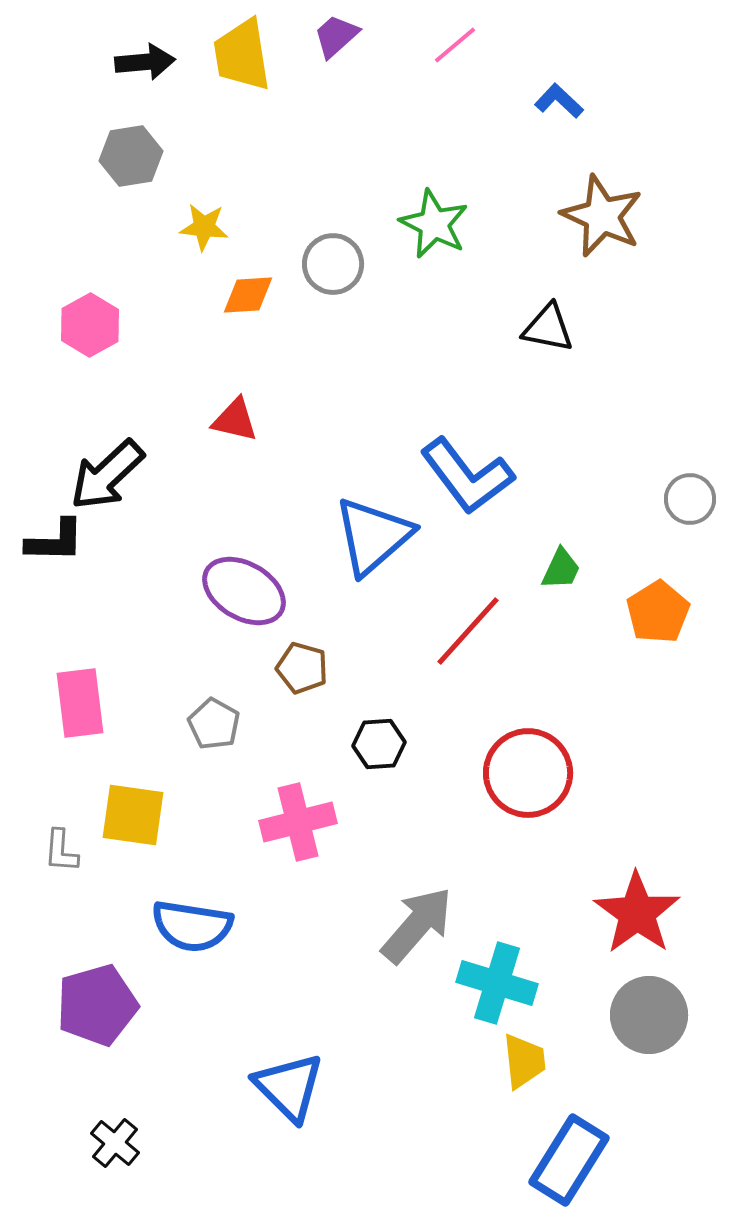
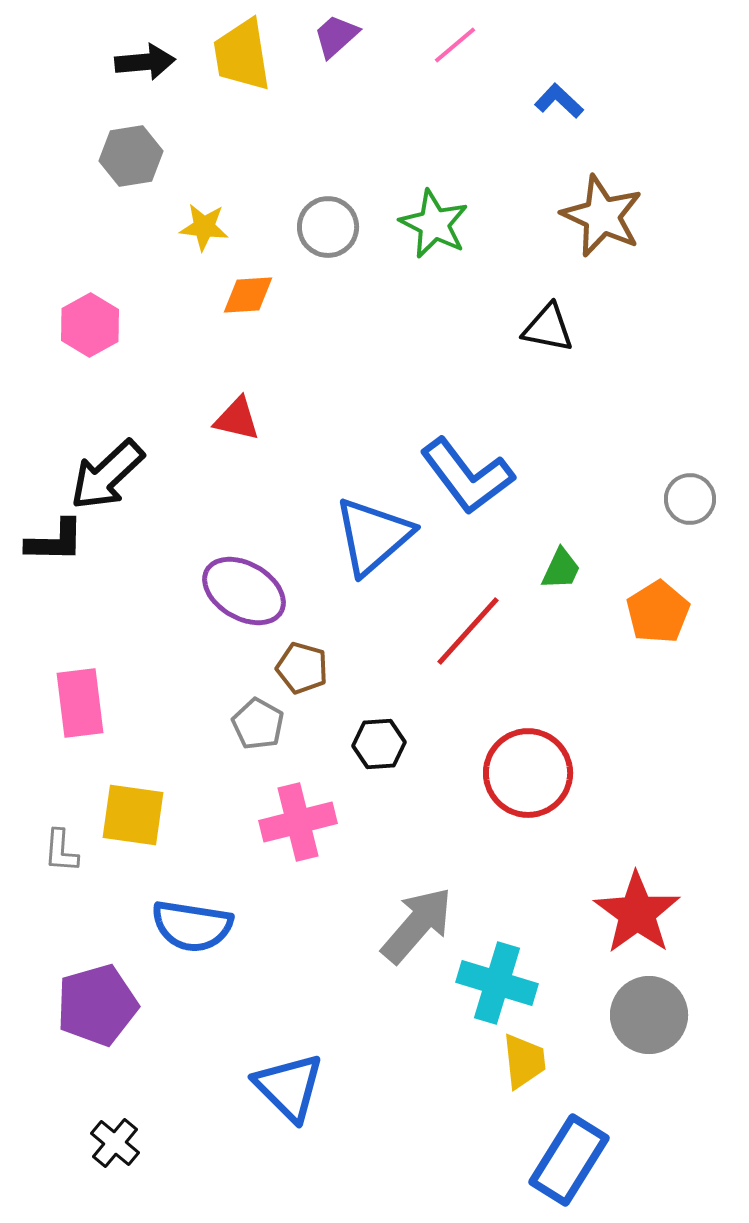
gray circle at (333, 264): moved 5 px left, 37 px up
red triangle at (235, 420): moved 2 px right, 1 px up
gray pentagon at (214, 724): moved 44 px right
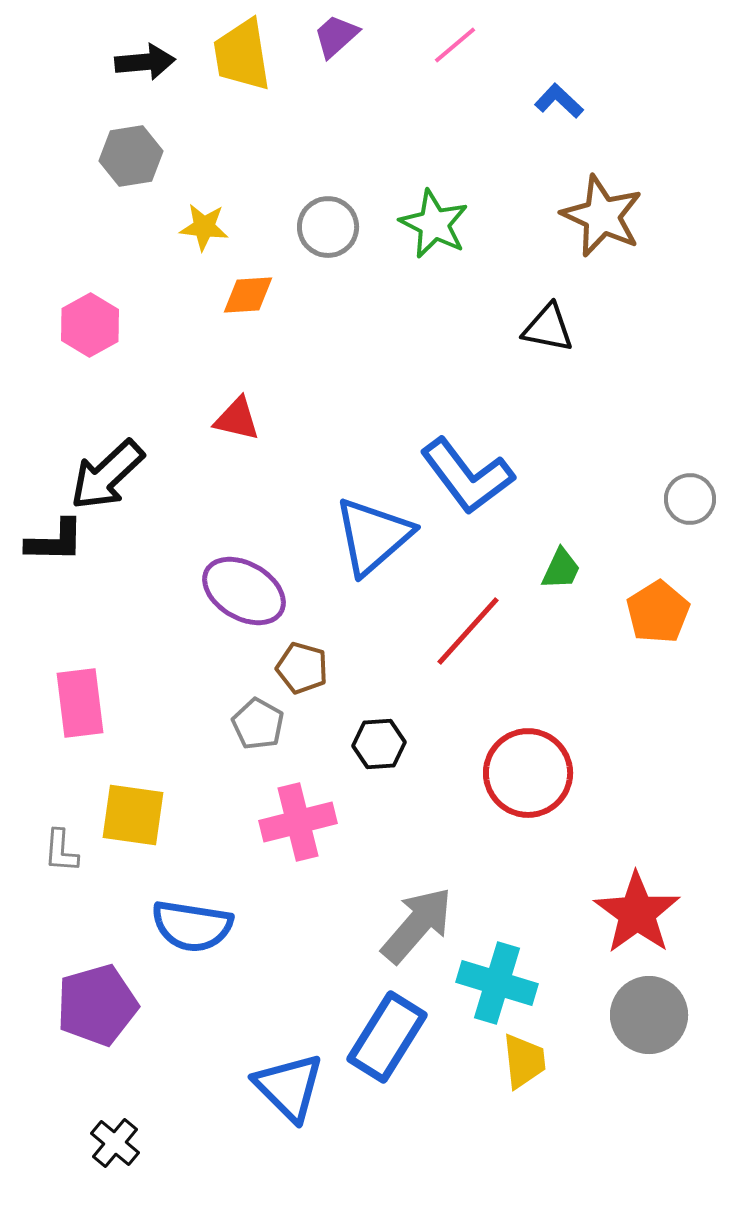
blue rectangle at (569, 1160): moved 182 px left, 123 px up
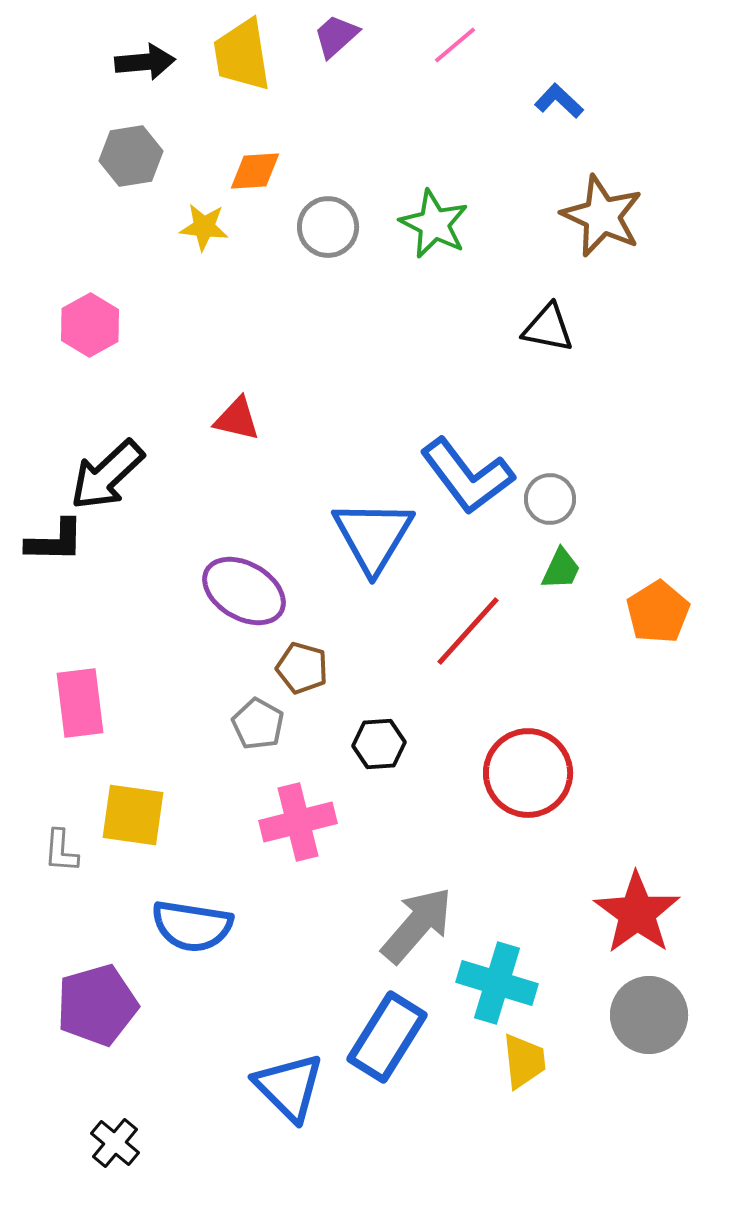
orange diamond at (248, 295): moved 7 px right, 124 px up
gray circle at (690, 499): moved 140 px left
blue triangle at (373, 536): rotated 18 degrees counterclockwise
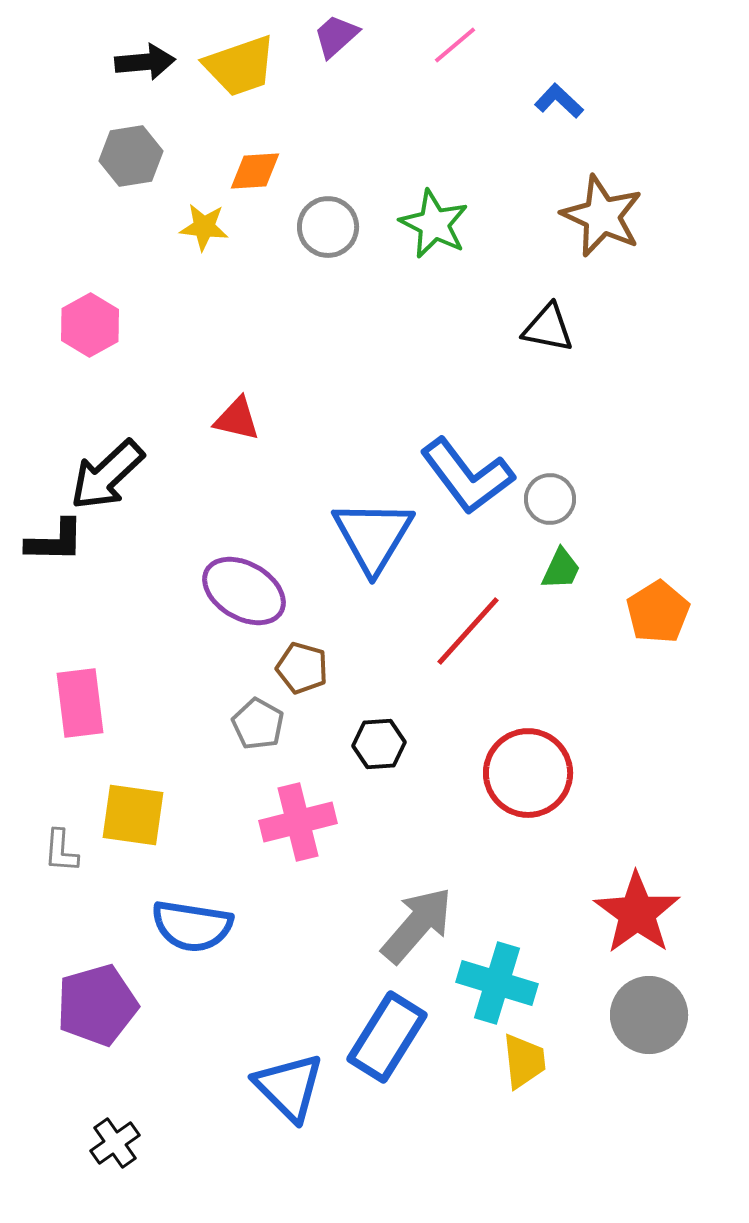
yellow trapezoid at (242, 55): moved 2 px left, 11 px down; rotated 100 degrees counterclockwise
black cross at (115, 1143): rotated 15 degrees clockwise
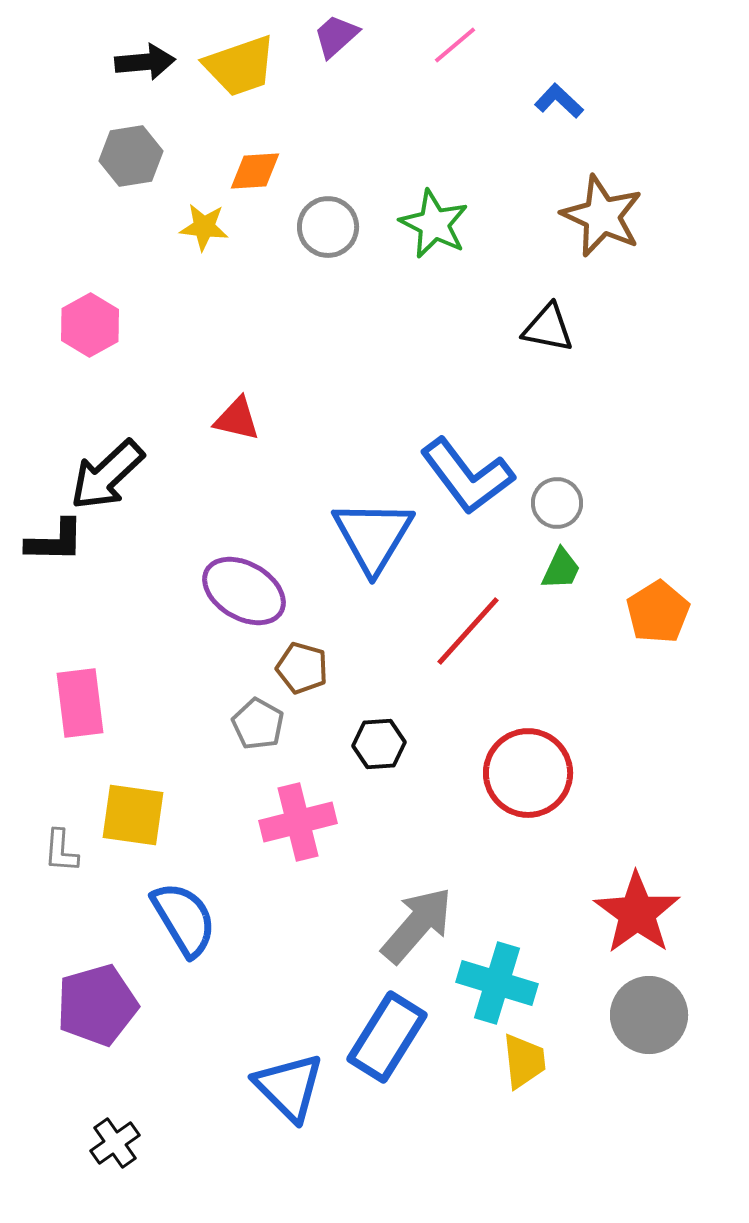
gray circle at (550, 499): moved 7 px right, 4 px down
blue semicircle at (192, 926): moved 8 px left, 7 px up; rotated 130 degrees counterclockwise
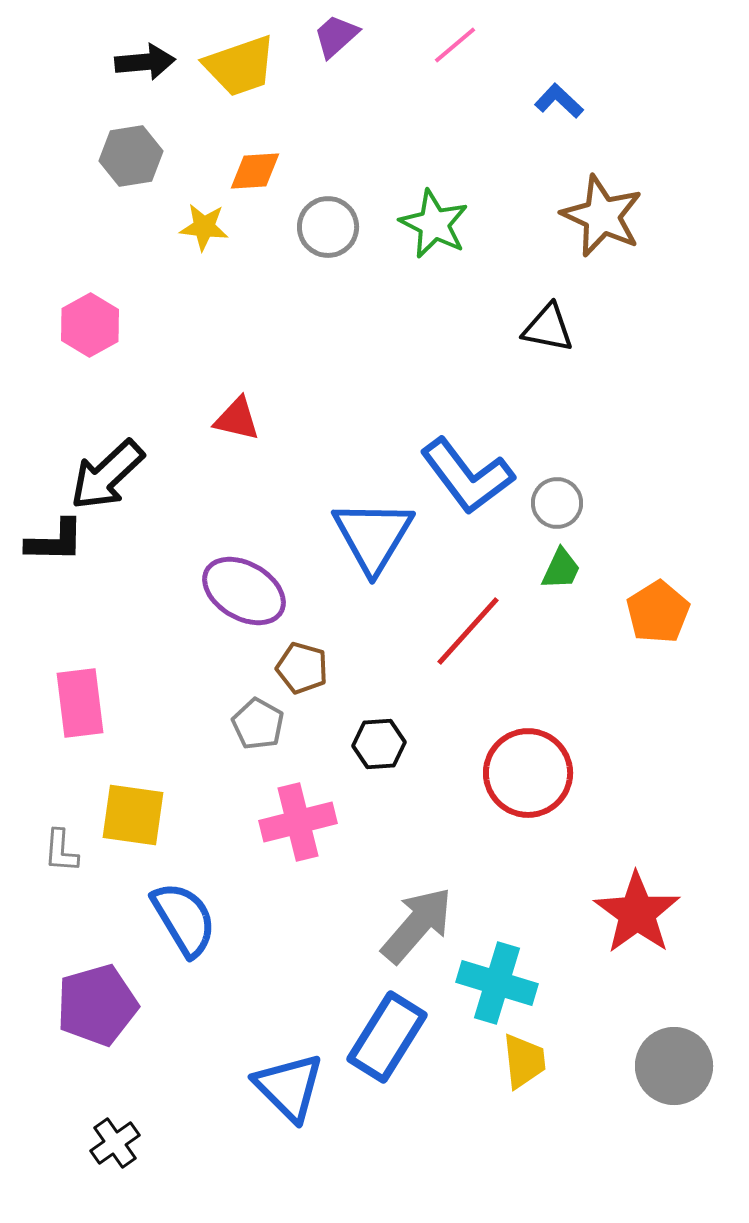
gray circle at (649, 1015): moved 25 px right, 51 px down
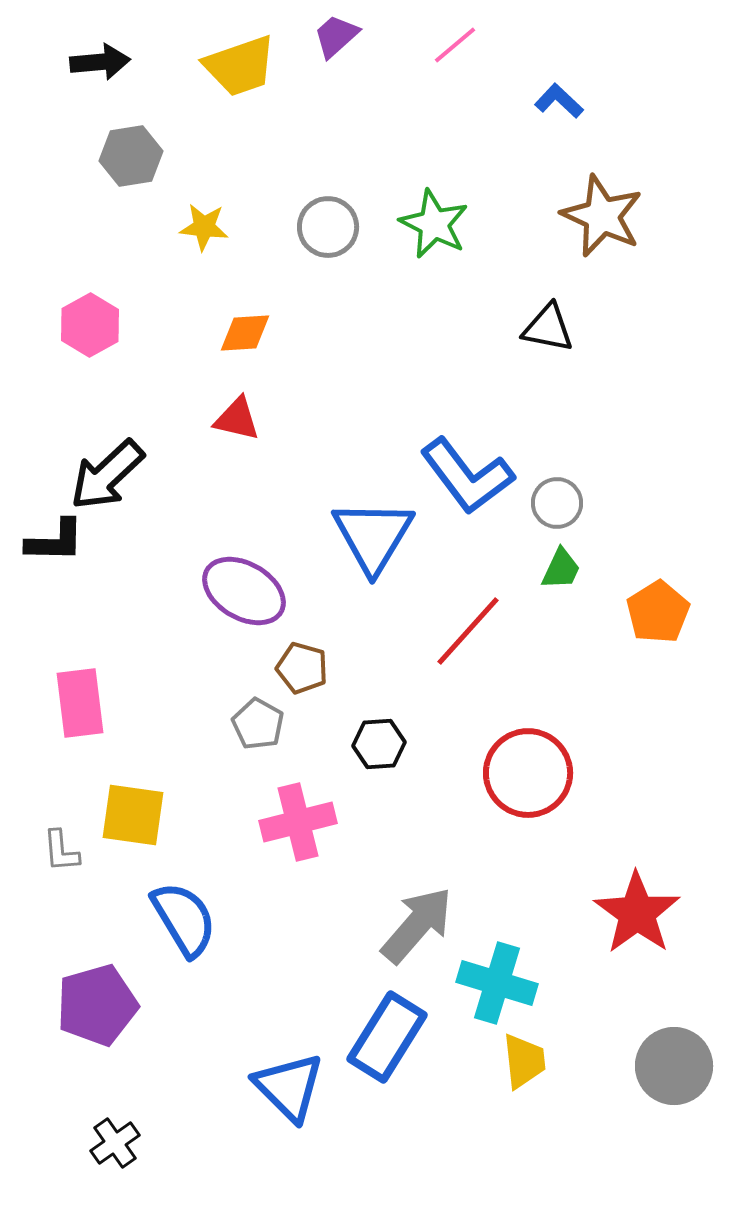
black arrow at (145, 62): moved 45 px left
orange diamond at (255, 171): moved 10 px left, 162 px down
gray L-shape at (61, 851): rotated 9 degrees counterclockwise
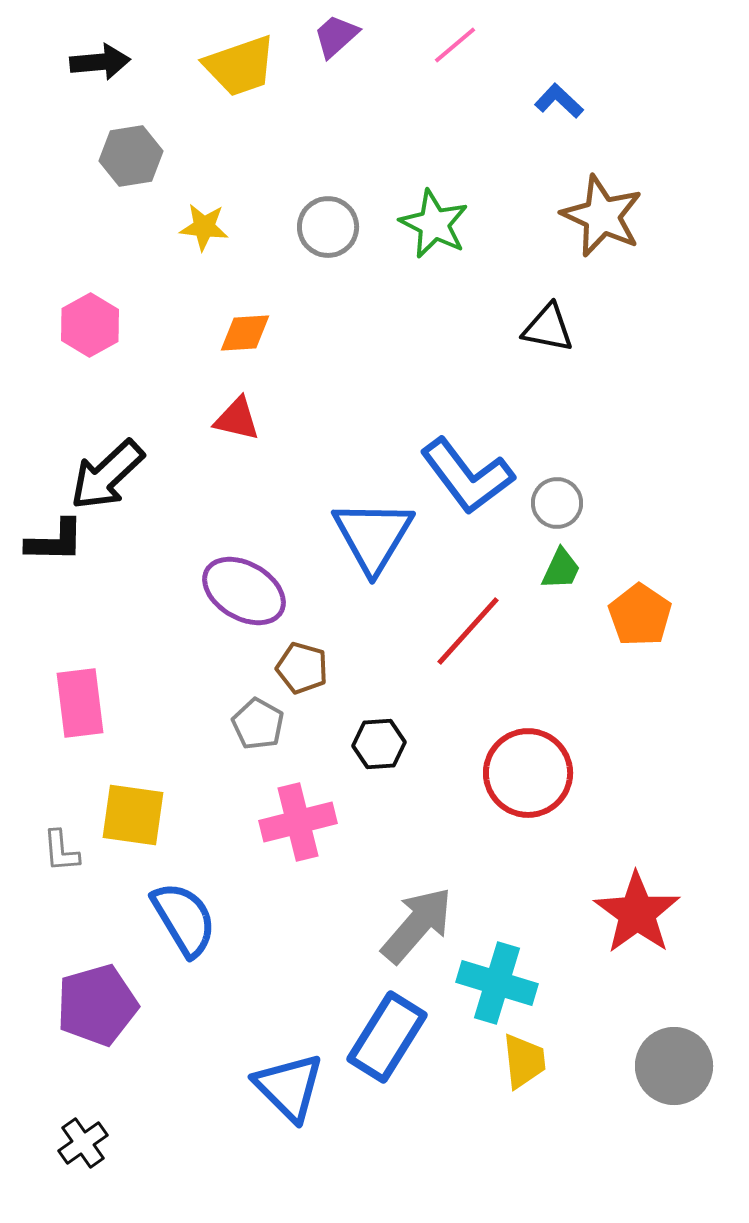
orange pentagon at (658, 612): moved 18 px left, 3 px down; rotated 6 degrees counterclockwise
black cross at (115, 1143): moved 32 px left
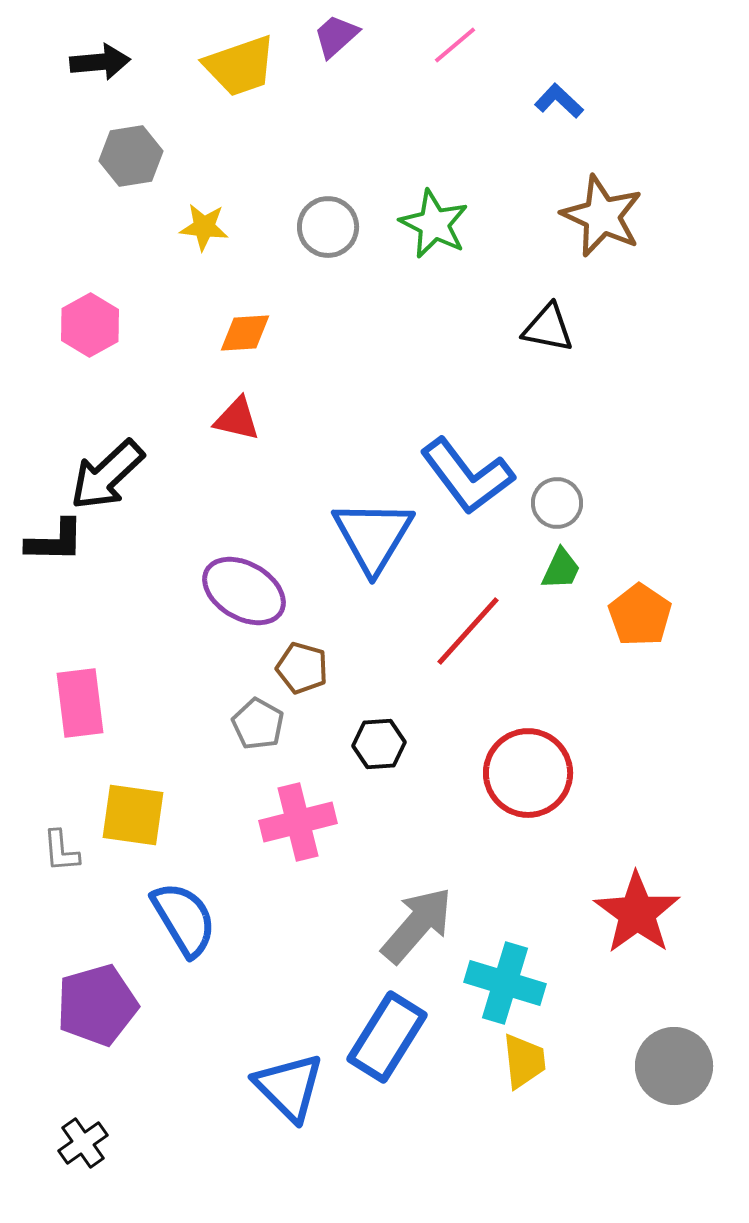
cyan cross at (497, 983): moved 8 px right
